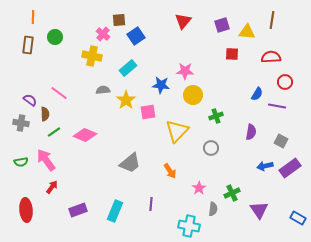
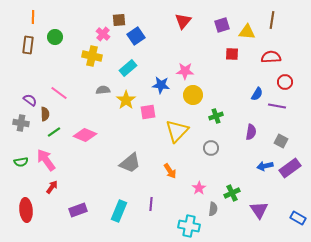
cyan rectangle at (115, 211): moved 4 px right
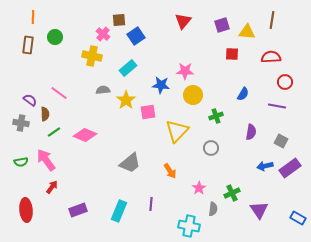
blue semicircle at (257, 94): moved 14 px left
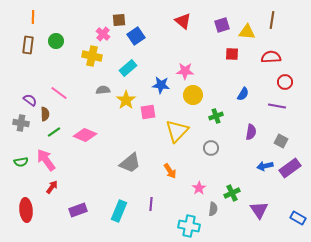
red triangle at (183, 21): rotated 30 degrees counterclockwise
green circle at (55, 37): moved 1 px right, 4 px down
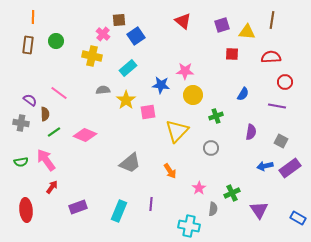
purple rectangle at (78, 210): moved 3 px up
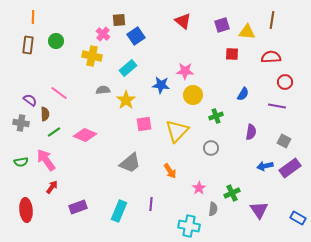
pink square at (148, 112): moved 4 px left, 12 px down
gray square at (281, 141): moved 3 px right
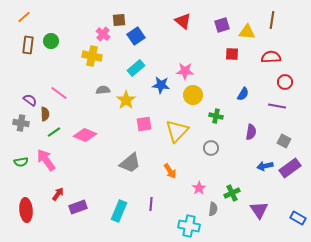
orange line at (33, 17): moved 9 px left; rotated 48 degrees clockwise
green circle at (56, 41): moved 5 px left
cyan rectangle at (128, 68): moved 8 px right
green cross at (216, 116): rotated 32 degrees clockwise
red arrow at (52, 187): moved 6 px right, 7 px down
